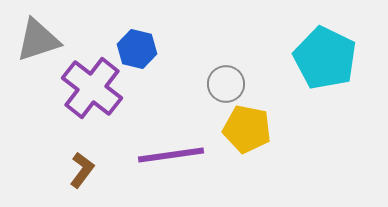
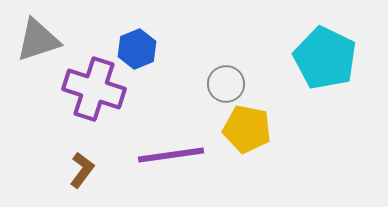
blue hexagon: rotated 24 degrees clockwise
purple cross: moved 2 px right, 1 px down; rotated 20 degrees counterclockwise
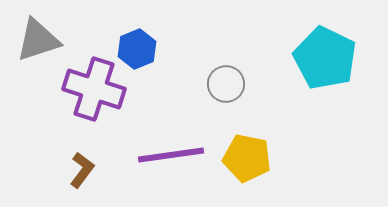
yellow pentagon: moved 29 px down
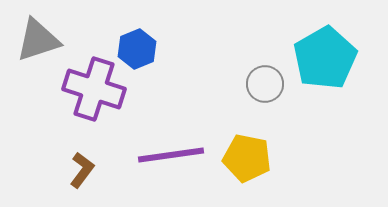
cyan pentagon: rotated 16 degrees clockwise
gray circle: moved 39 px right
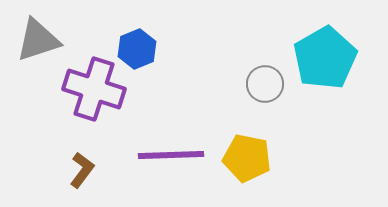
purple line: rotated 6 degrees clockwise
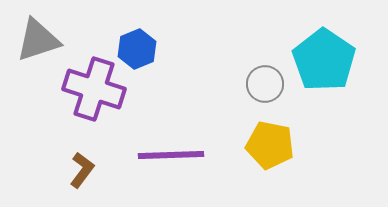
cyan pentagon: moved 1 px left, 2 px down; rotated 8 degrees counterclockwise
yellow pentagon: moved 23 px right, 13 px up
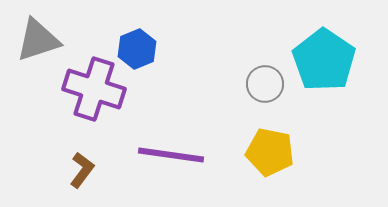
yellow pentagon: moved 7 px down
purple line: rotated 10 degrees clockwise
